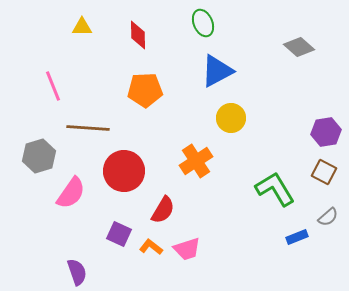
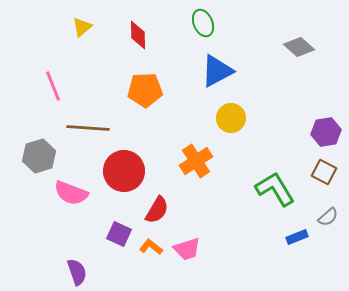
yellow triangle: rotated 40 degrees counterclockwise
pink semicircle: rotated 76 degrees clockwise
red semicircle: moved 6 px left
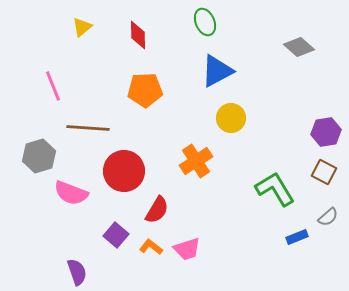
green ellipse: moved 2 px right, 1 px up
purple square: moved 3 px left, 1 px down; rotated 15 degrees clockwise
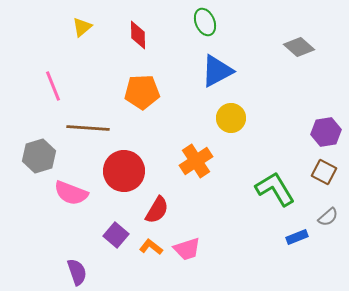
orange pentagon: moved 3 px left, 2 px down
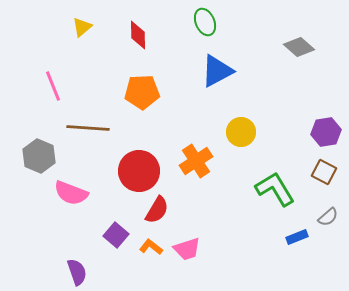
yellow circle: moved 10 px right, 14 px down
gray hexagon: rotated 20 degrees counterclockwise
red circle: moved 15 px right
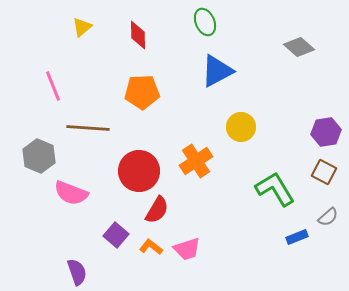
yellow circle: moved 5 px up
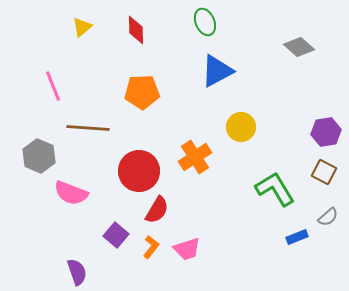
red diamond: moved 2 px left, 5 px up
orange cross: moved 1 px left, 4 px up
orange L-shape: rotated 90 degrees clockwise
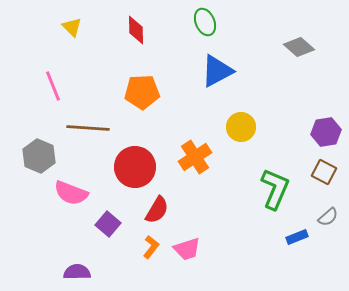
yellow triangle: moved 10 px left; rotated 35 degrees counterclockwise
red circle: moved 4 px left, 4 px up
green L-shape: rotated 54 degrees clockwise
purple square: moved 8 px left, 11 px up
purple semicircle: rotated 72 degrees counterclockwise
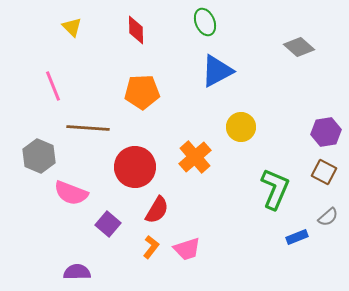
orange cross: rotated 8 degrees counterclockwise
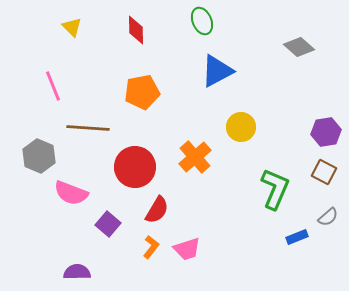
green ellipse: moved 3 px left, 1 px up
orange pentagon: rotated 8 degrees counterclockwise
